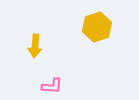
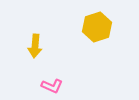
pink L-shape: rotated 20 degrees clockwise
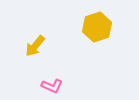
yellow arrow: rotated 35 degrees clockwise
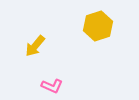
yellow hexagon: moved 1 px right, 1 px up
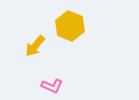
yellow hexagon: moved 28 px left; rotated 20 degrees counterclockwise
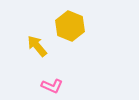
yellow arrow: moved 2 px right; rotated 100 degrees clockwise
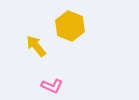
yellow arrow: moved 1 px left
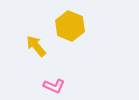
pink L-shape: moved 2 px right
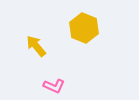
yellow hexagon: moved 14 px right, 2 px down
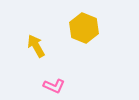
yellow arrow: rotated 10 degrees clockwise
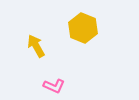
yellow hexagon: moved 1 px left
